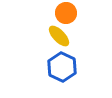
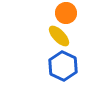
blue hexagon: moved 1 px right, 1 px up
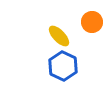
orange circle: moved 26 px right, 9 px down
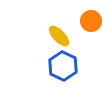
orange circle: moved 1 px left, 1 px up
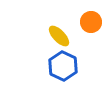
orange circle: moved 1 px down
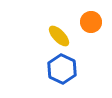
blue hexagon: moved 1 px left, 3 px down
